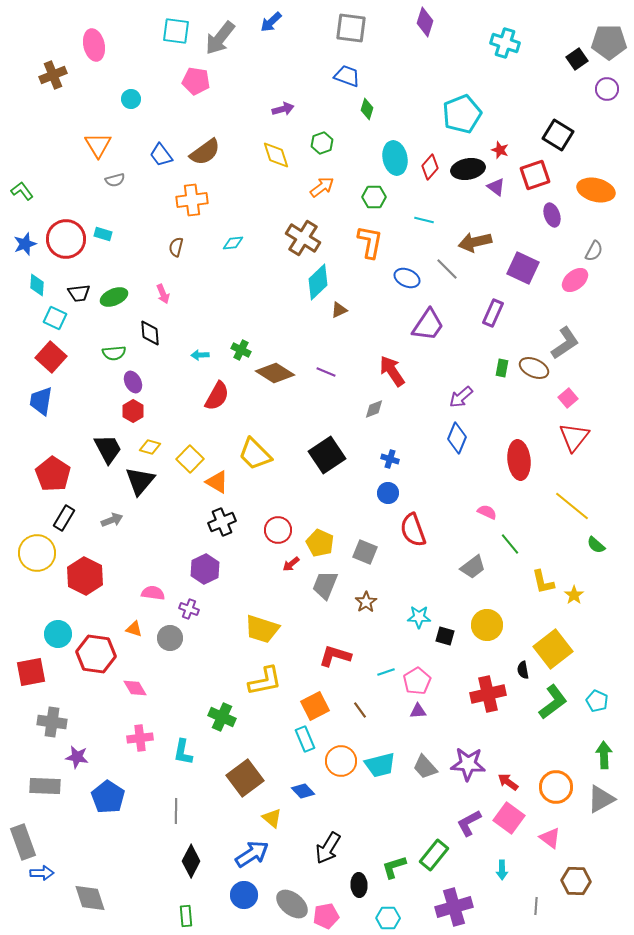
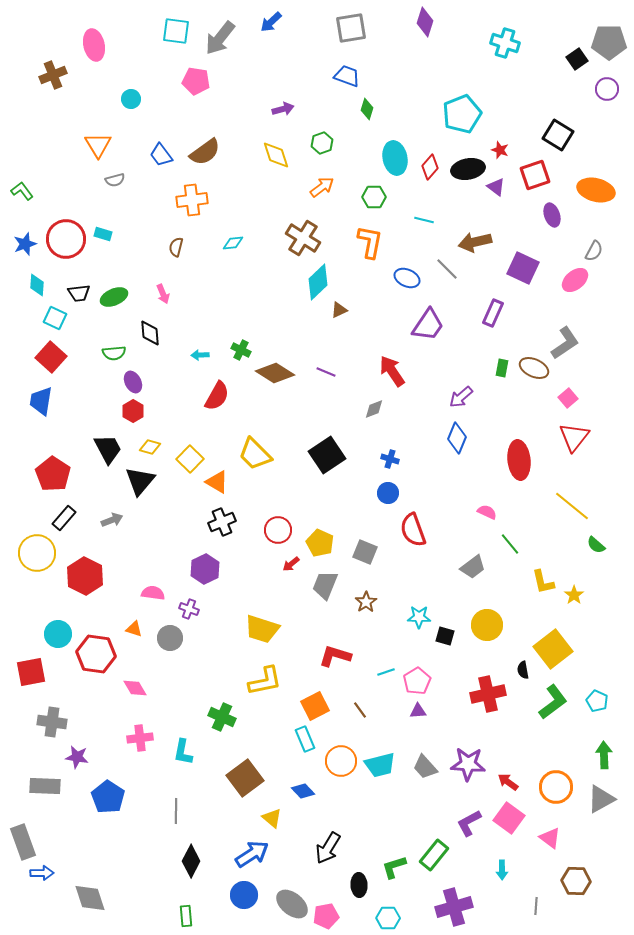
gray square at (351, 28): rotated 16 degrees counterclockwise
black rectangle at (64, 518): rotated 10 degrees clockwise
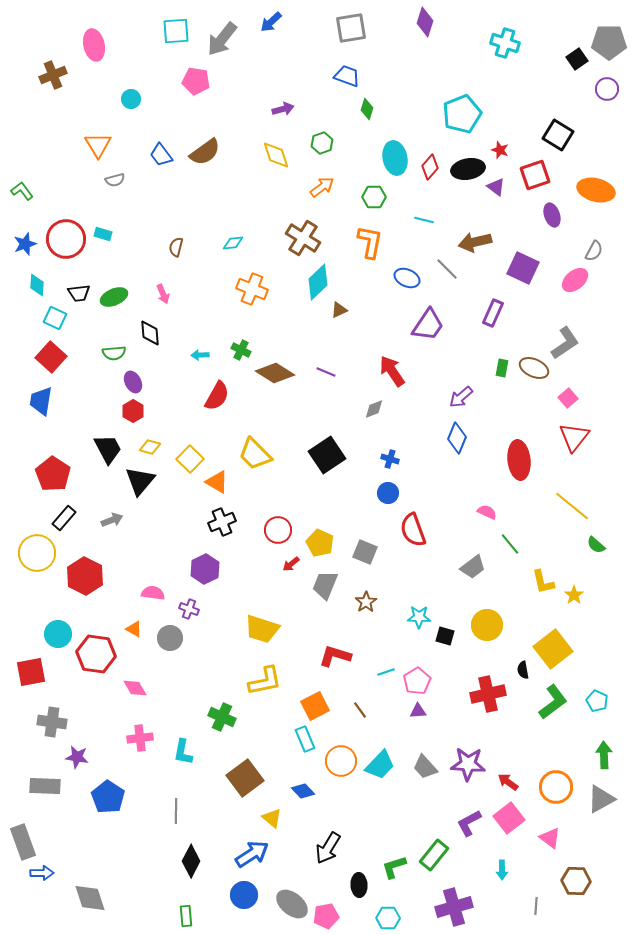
cyan square at (176, 31): rotated 12 degrees counterclockwise
gray arrow at (220, 38): moved 2 px right, 1 px down
orange cross at (192, 200): moved 60 px right, 89 px down; rotated 28 degrees clockwise
orange triangle at (134, 629): rotated 12 degrees clockwise
cyan trapezoid at (380, 765): rotated 32 degrees counterclockwise
pink square at (509, 818): rotated 16 degrees clockwise
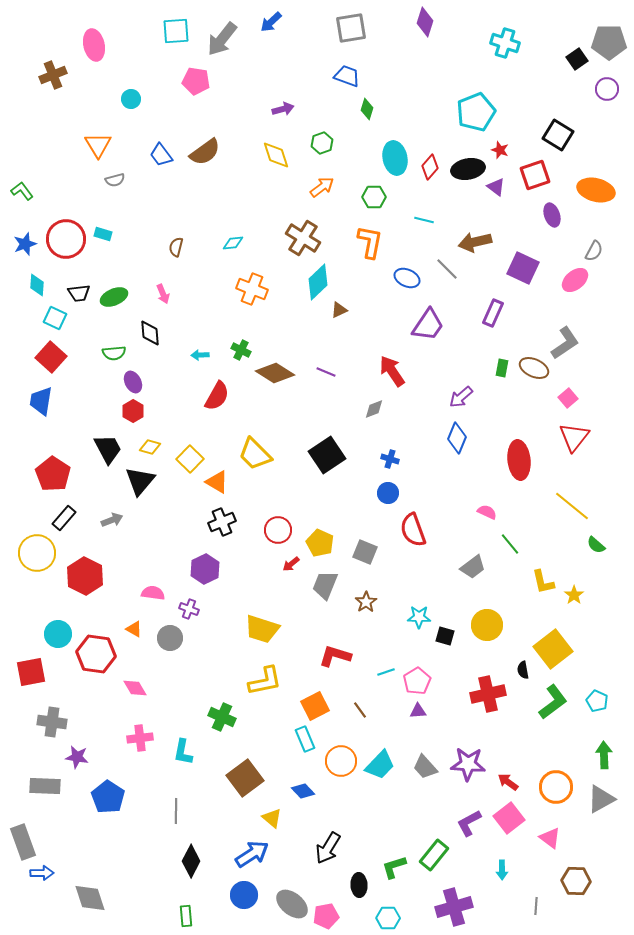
cyan pentagon at (462, 114): moved 14 px right, 2 px up
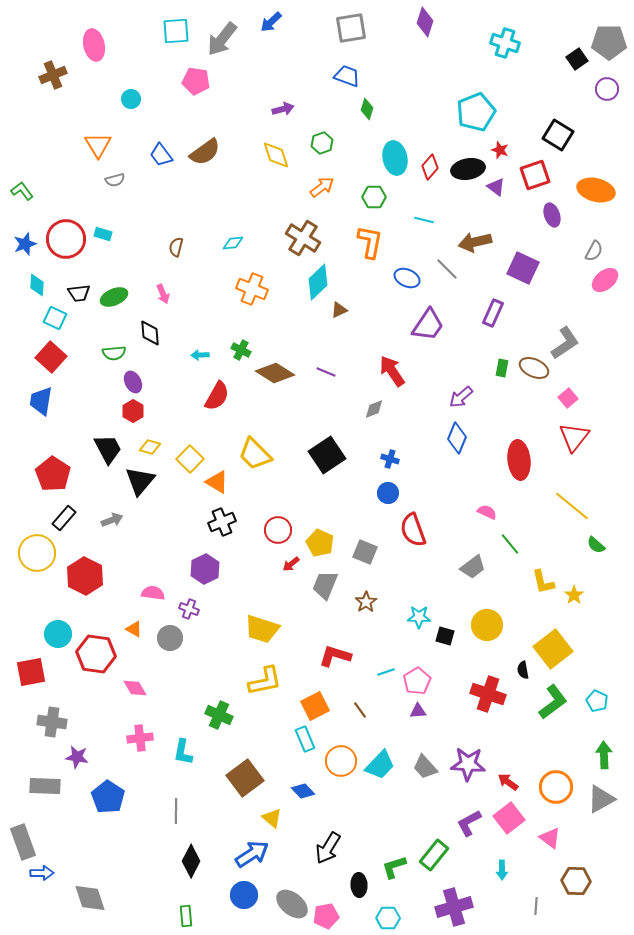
pink ellipse at (575, 280): moved 30 px right
red cross at (488, 694): rotated 32 degrees clockwise
green cross at (222, 717): moved 3 px left, 2 px up
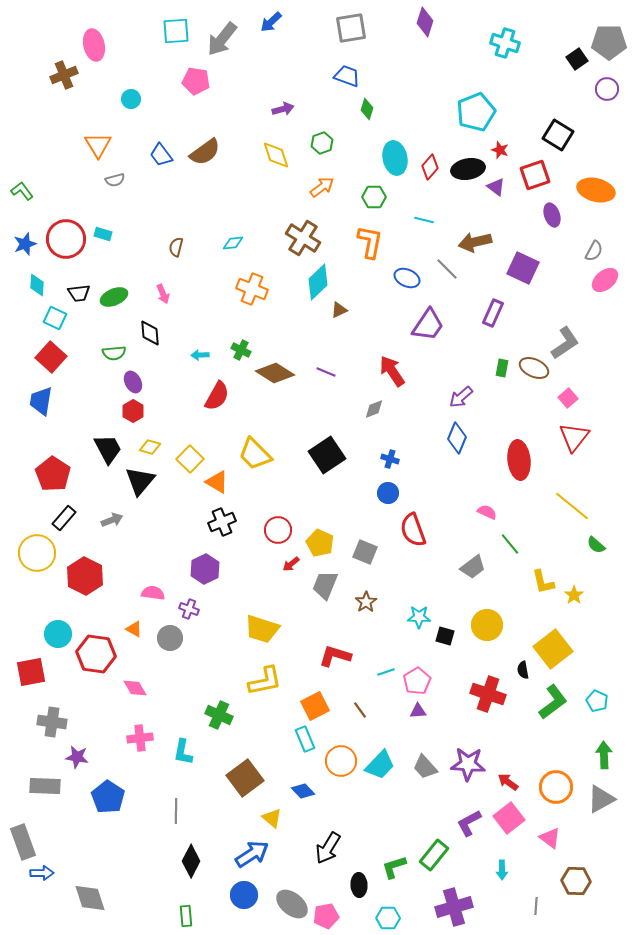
brown cross at (53, 75): moved 11 px right
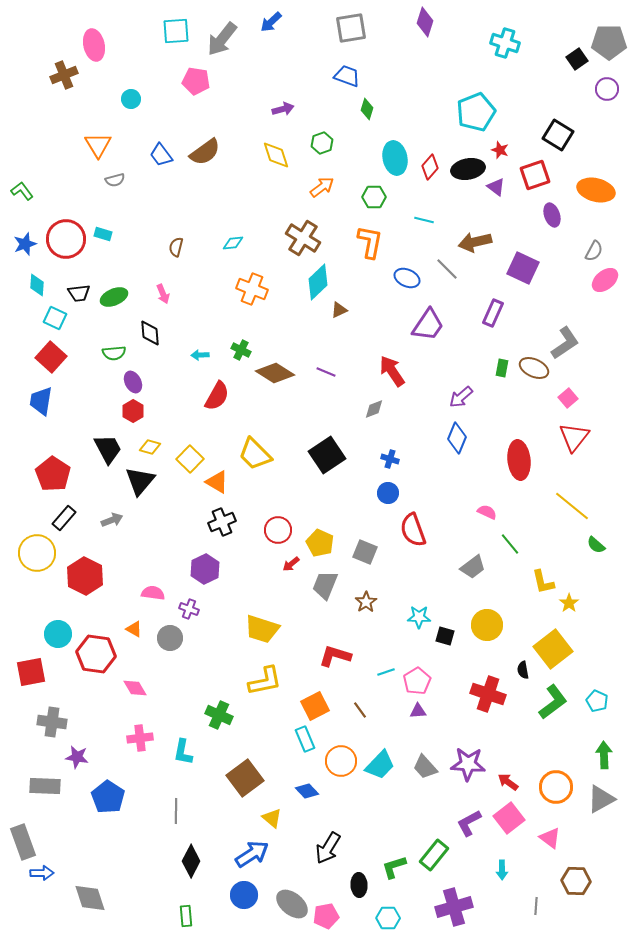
yellow star at (574, 595): moved 5 px left, 8 px down
blue diamond at (303, 791): moved 4 px right
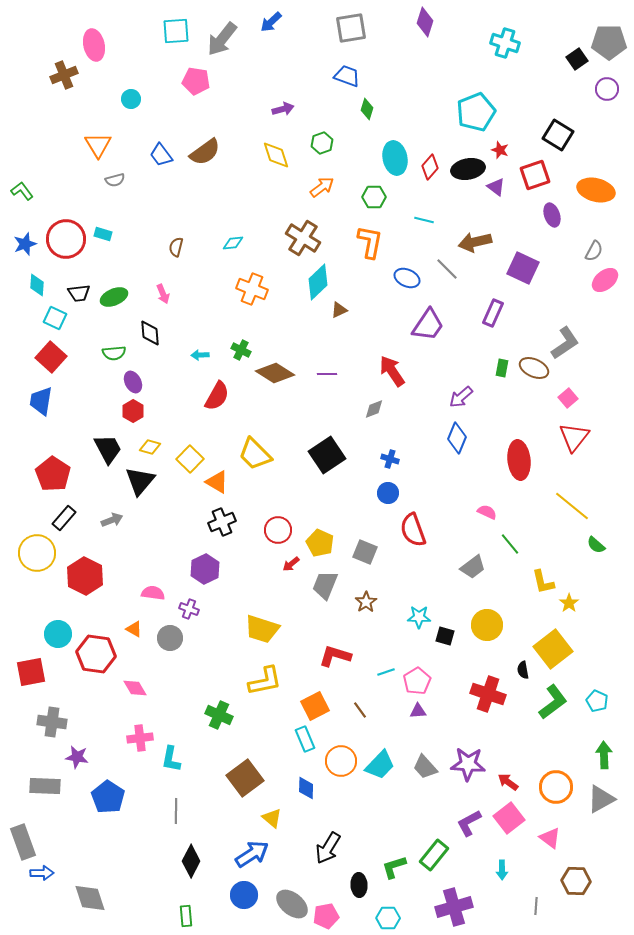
purple line at (326, 372): moved 1 px right, 2 px down; rotated 24 degrees counterclockwise
cyan L-shape at (183, 752): moved 12 px left, 7 px down
blue diamond at (307, 791): moved 1 px left, 3 px up; rotated 45 degrees clockwise
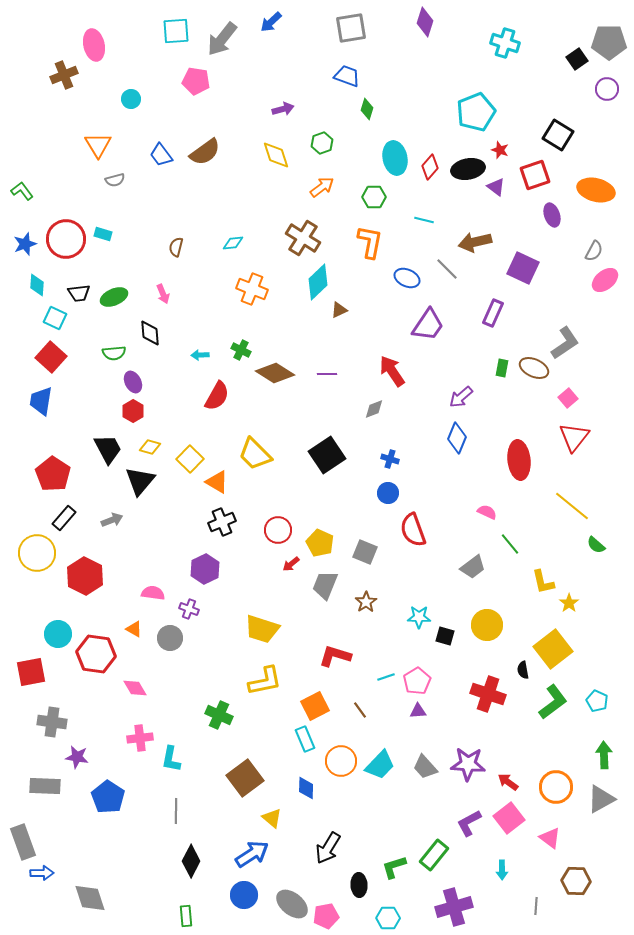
cyan line at (386, 672): moved 5 px down
